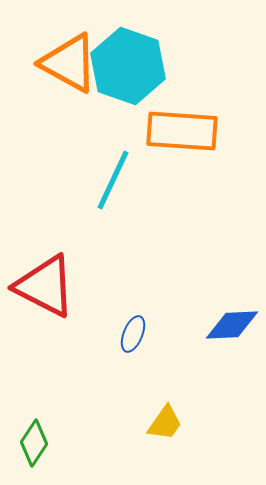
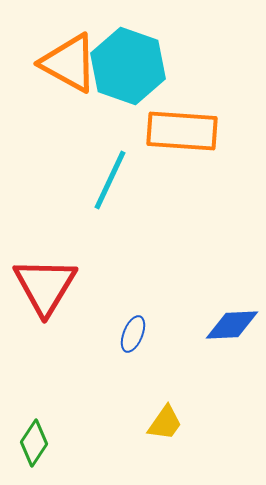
cyan line: moved 3 px left
red triangle: rotated 34 degrees clockwise
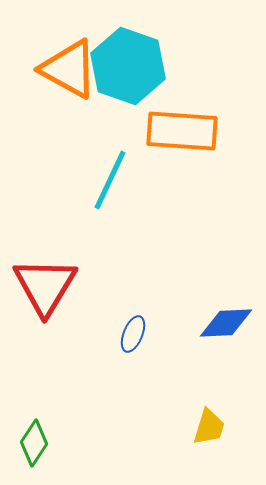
orange triangle: moved 6 px down
blue diamond: moved 6 px left, 2 px up
yellow trapezoid: moved 44 px right, 4 px down; rotated 18 degrees counterclockwise
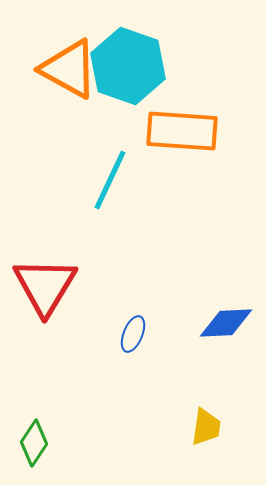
yellow trapezoid: moved 3 px left; rotated 9 degrees counterclockwise
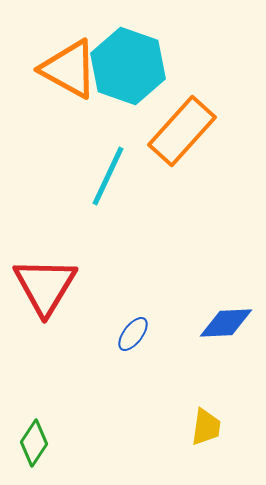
orange rectangle: rotated 52 degrees counterclockwise
cyan line: moved 2 px left, 4 px up
blue ellipse: rotated 15 degrees clockwise
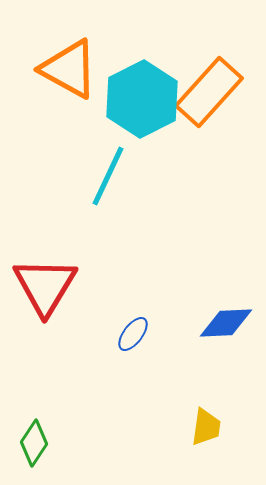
cyan hexagon: moved 14 px right, 33 px down; rotated 14 degrees clockwise
orange rectangle: moved 27 px right, 39 px up
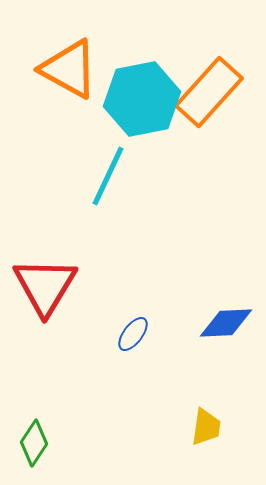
cyan hexagon: rotated 16 degrees clockwise
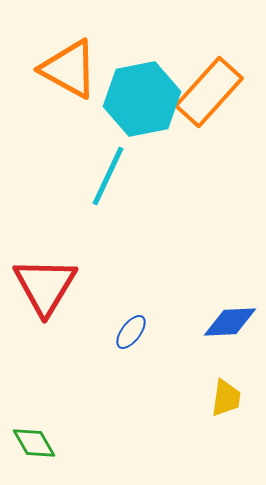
blue diamond: moved 4 px right, 1 px up
blue ellipse: moved 2 px left, 2 px up
yellow trapezoid: moved 20 px right, 29 px up
green diamond: rotated 63 degrees counterclockwise
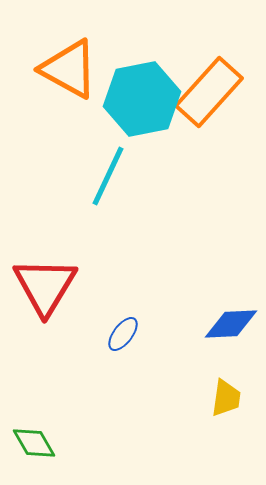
blue diamond: moved 1 px right, 2 px down
blue ellipse: moved 8 px left, 2 px down
